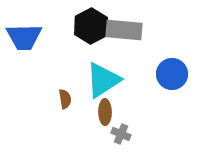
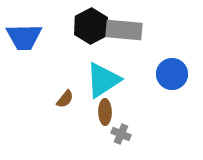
brown semicircle: rotated 48 degrees clockwise
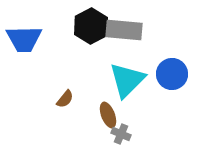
blue trapezoid: moved 2 px down
cyan triangle: moved 24 px right; rotated 12 degrees counterclockwise
brown ellipse: moved 3 px right, 3 px down; rotated 20 degrees counterclockwise
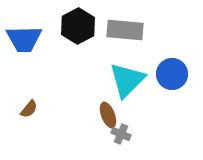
black hexagon: moved 13 px left
gray rectangle: moved 1 px right
brown semicircle: moved 36 px left, 10 px down
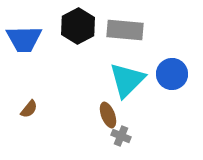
gray cross: moved 2 px down
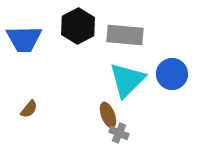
gray rectangle: moved 5 px down
gray cross: moved 2 px left, 3 px up
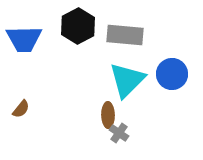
brown semicircle: moved 8 px left
brown ellipse: rotated 20 degrees clockwise
gray cross: rotated 12 degrees clockwise
